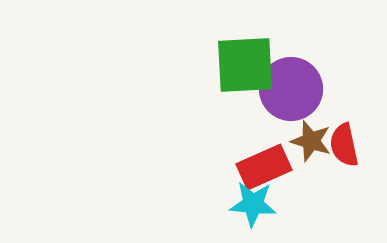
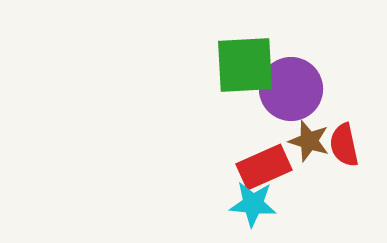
brown star: moved 2 px left
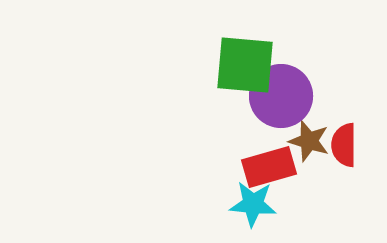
green square: rotated 8 degrees clockwise
purple circle: moved 10 px left, 7 px down
red semicircle: rotated 12 degrees clockwise
red rectangle: moved 5 px right; rotated 8 degrees clockwise
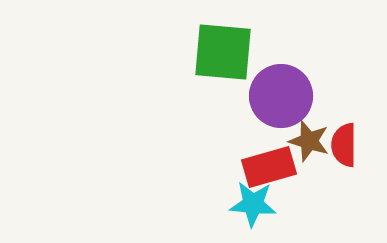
green square: moved 22 px left, 13 px up
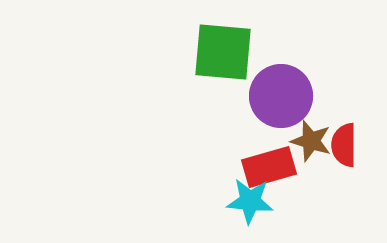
brown star: moved 2 px right
cyan star: moved 3 px left, 3 px up
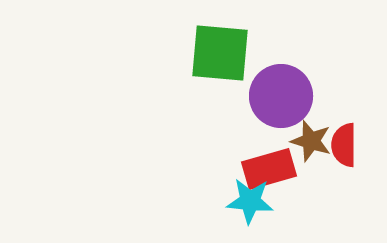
green square: moved 3 px left, 1 px down
red rectangle: moved 2 px down
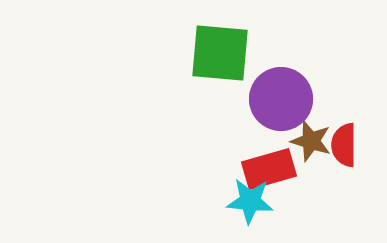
purple circle: moved 3 px down
